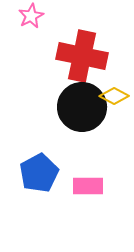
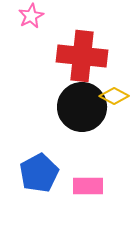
red cross: rotated 6 degrees counterclockwise
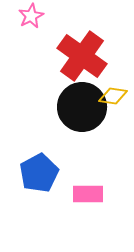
red cross: rotated 30 degrees clockwise
yellow diamond: moved 1 px left; rotated 20 degrees counterclockwise
pink rectangle: moved 8 px down
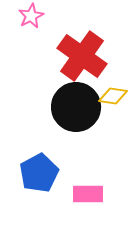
black circle: moved 6 px left
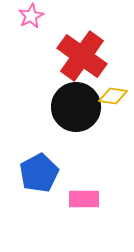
pink rectangle: moved 4 px left, 5 px down
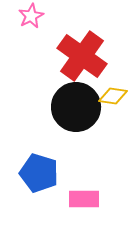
blue pentagon: rotated 27 degrees counterclockwise
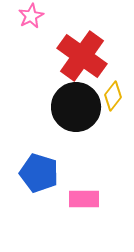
yellow diamond: rotated 60 degrees counterclockwise
